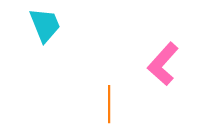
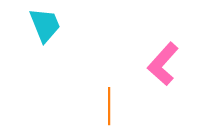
orange line: moved 2 px down
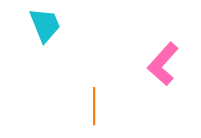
orange line: moved 15 px left
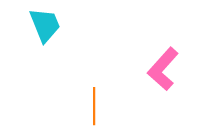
pink L-shape: moved 5 px down
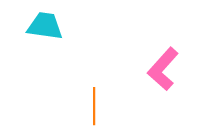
cyan trapezoid: moved 1 px down; rotated 60 degrees counterclockwise
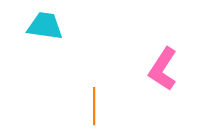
pink L-shape: rotated 9 degrees counterclockwise
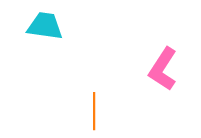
orange line: moved 5 px down
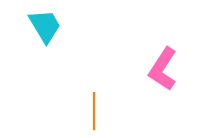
cyan trapezoid: rotated 51 degrees clockwise
